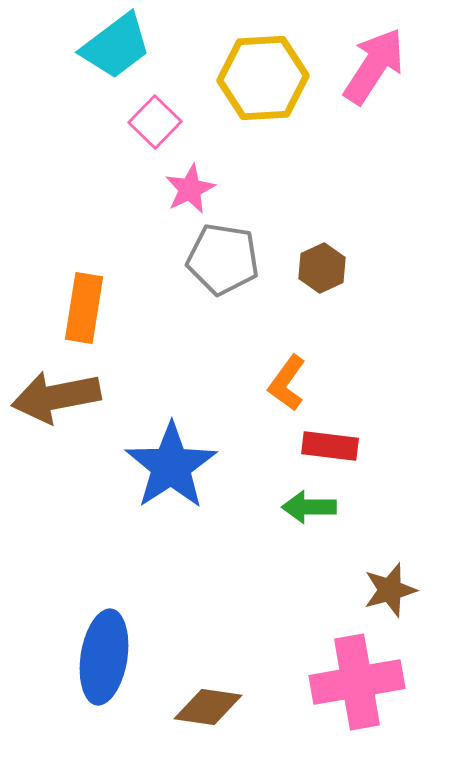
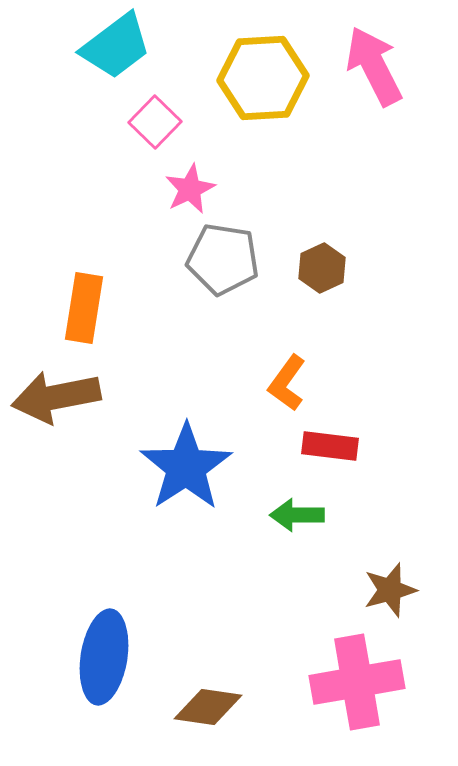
pink arrow: rotated 60 degrees counterclockwise
blue star: moved 15 px right, 1 px down
green arrow: moved 12 px left, 8 px down
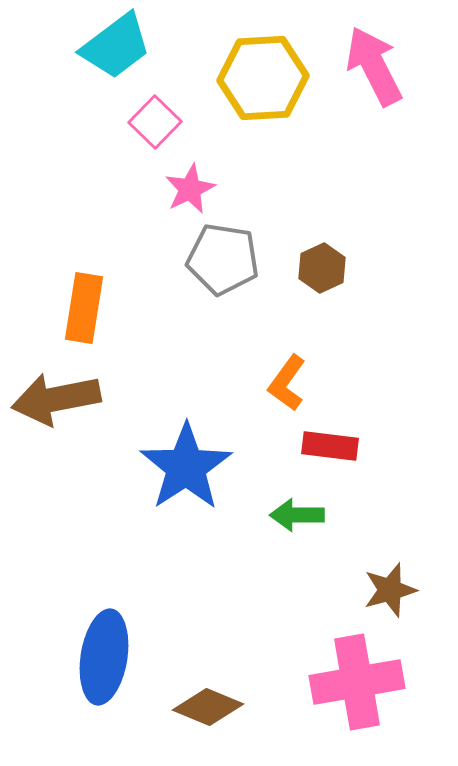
brown arrow: moved 2 px down
brown diamond: rotated 14 degrees clockwise
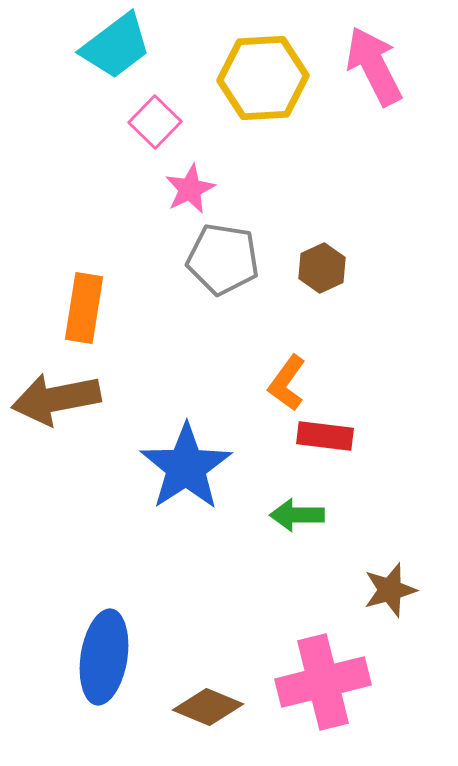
red rectangle: moved 5 px left, 10 px up
pink cross: moved 34 px left; rotated 4 degrees counterclockwise
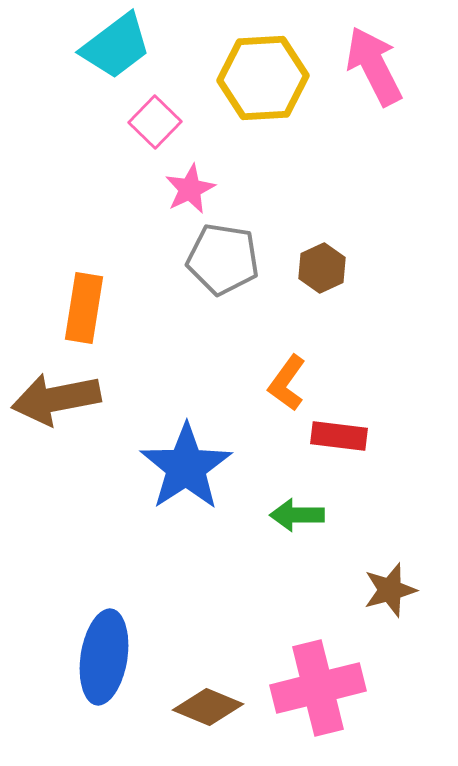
red rectangle: moved 14 px right
pink cross: moved 5 px left, 6 px down
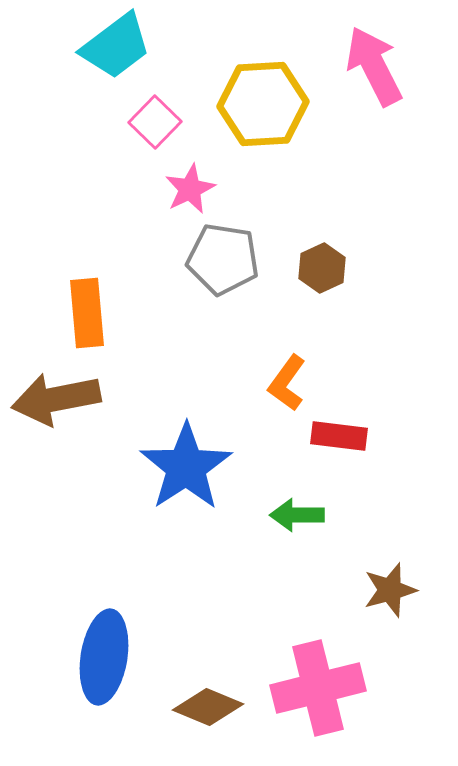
yellow hexagon: moved 26 px down
orange rectangle: moved 3 px right, 5 px down; rotated 14 degrees counterclockwise
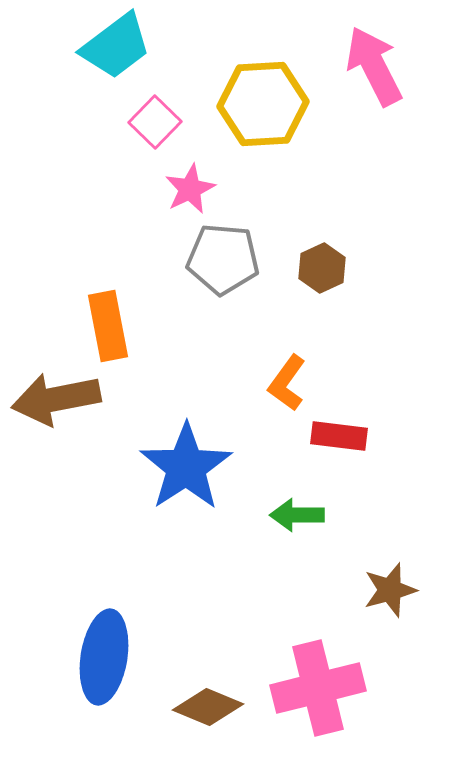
gray pentagon: rotated 4 degrees counterclockwise
orange rectangle: moved 21 px right, 13 px down; rotated 6 degrees counterclockwise
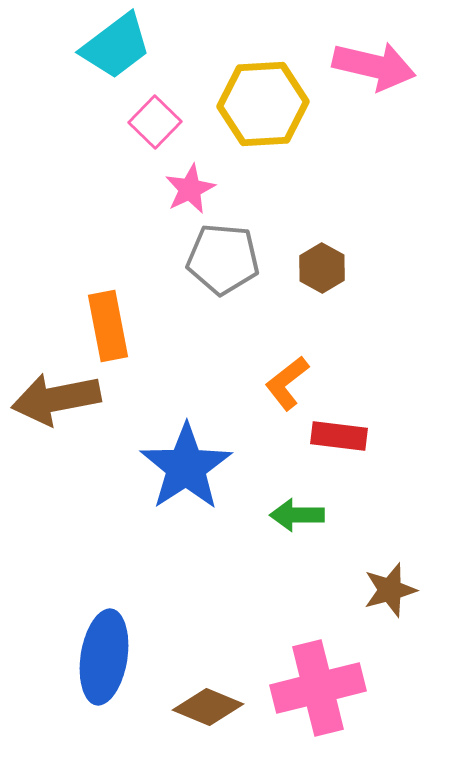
pink arrow: rotated 130 degrees clockwise
brown hexagon: rotated 6 degrees counterclockwise
orange L-shape: rotated 16 degrees clockwise
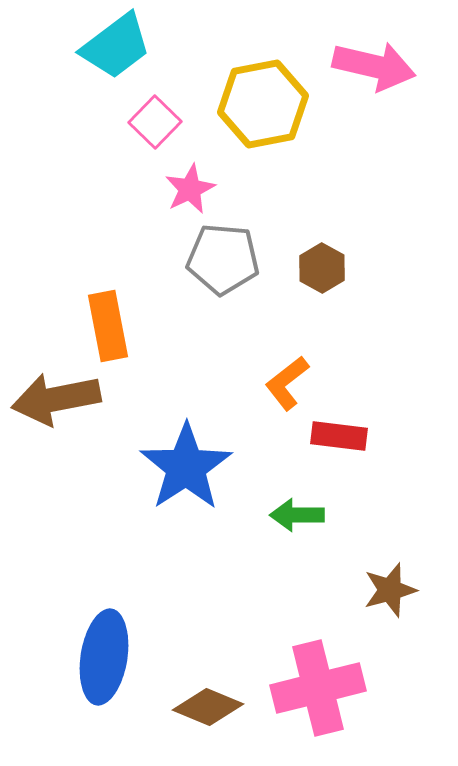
yellow hexagon: rotated 8 degrees counterclockwise
